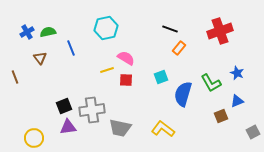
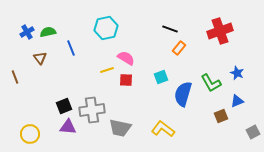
purple triangle: rotated 12 degrees clockwise
yellow circle: moved 4 px left, 4 px up
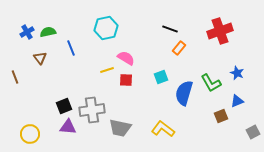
blue semicircle: moved 1 px right, 1 px up
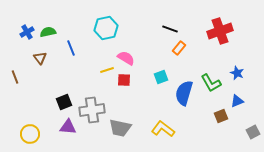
red square: moved 2 px left
black square: moved 4 px up
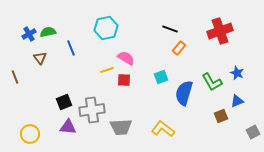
blue cross: moved 2 px right, 2 px down
green L-shape: moved 1 px right, 1 px up
gray trapezoid: moved 1 px right, 1 px up; rotated 15 degrees counterclockwise
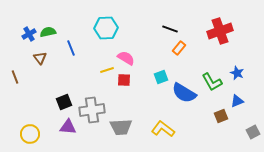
cyan hexagon: rotated 10 degrees clockwise
blue semicircle: rotated 75 degrees counterclockwise
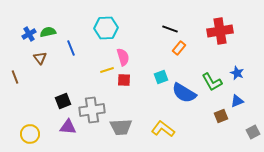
red cross: rotated 10 degrees clockwise
pink semicircle: moved 3 px left, 1 px up; rotated 42 degrees clockwise
black square: moved 1 px left, 1 px up
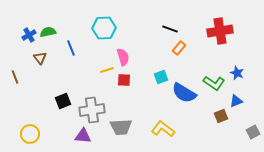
cyan hexagon: moved 2 px left
blue cross: moved 1 px down
green L-shape: moved 2 px right, 1 px down; rotated 25 degrees counterclockwise
blue triangle: moved 1 px left
purple triangle: moved 15 px right, 9 px down
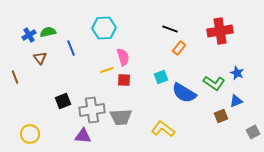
gray trapezoid: moved 10 px up
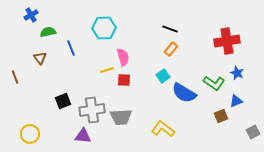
red cross: moved 7 px right, 10 px down
blue cross: moved 2 px right, 20 px up
orange rectangle: moved 8 px left, 1 px down
cyan square: moved 2 px right, 1 px up; rotated 16 degrees counterclockwise
